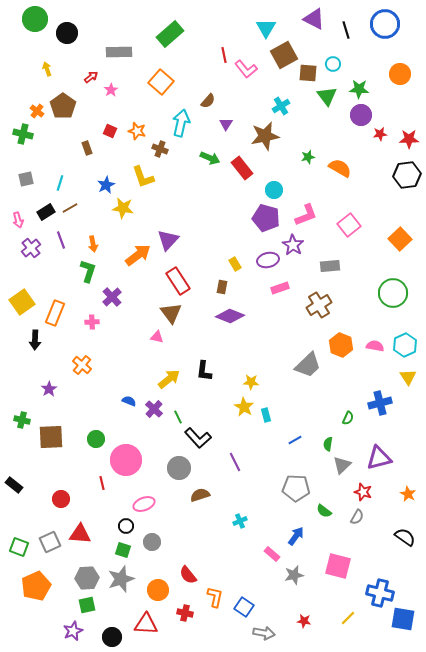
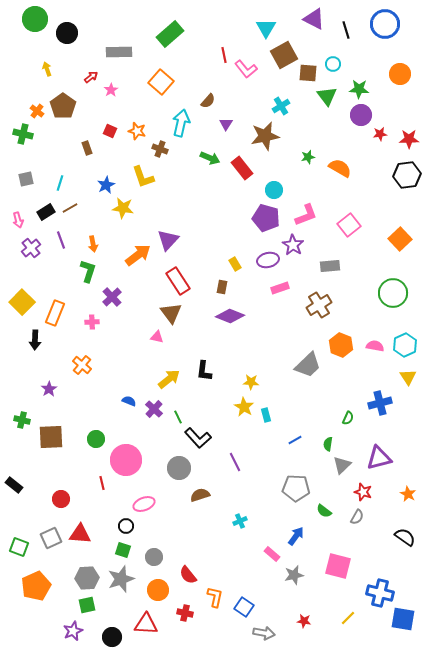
yellow square at (22, 302): rotated 10 degrees counterclockwise
gray square at (50, 542): moved 1 px right, 4 px up
gray circle at (152, 542): moved 2 px right, 15 px down
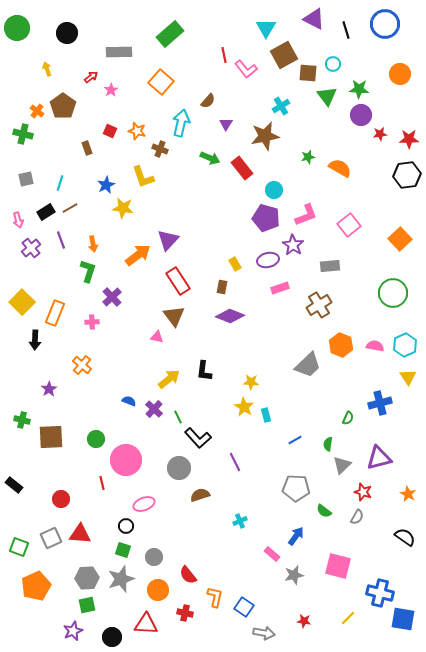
green circle at (35, 19): moved 18 px left, 9 px down
brown triangle at (171, 313): moved 3 px right, 3 px down
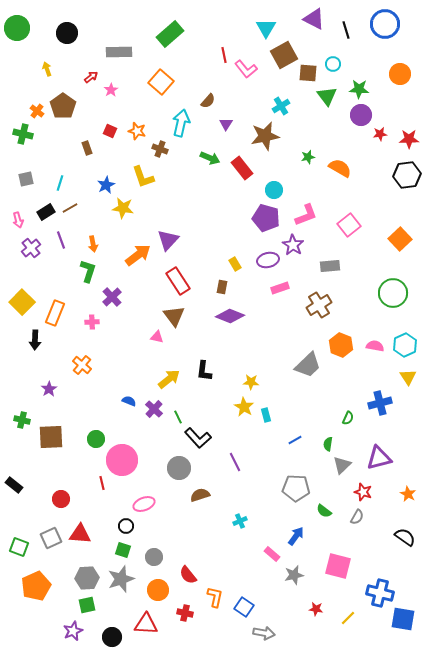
pink circle at (126, 460): moved 4 px left
red star at (304, 621): moved 12 px right, 12 px up
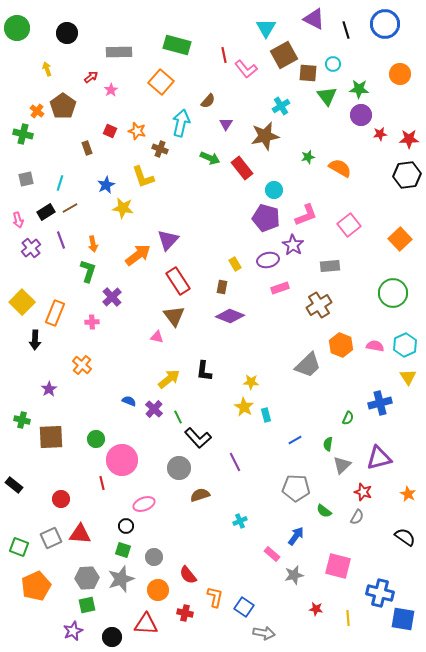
green rectangle at (170, 34): moved 7 px right, 11 px down; rotated 56 degrees clockwise
yellow line at (348, 618): rotated 49 degrees counterclockwise
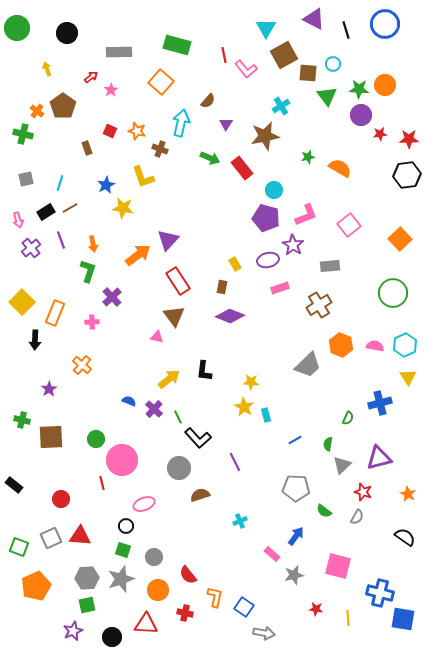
orange circle at (400, 74): moved 15 px left, 11 px down
red triangle at (80, 534): moved 2 px down
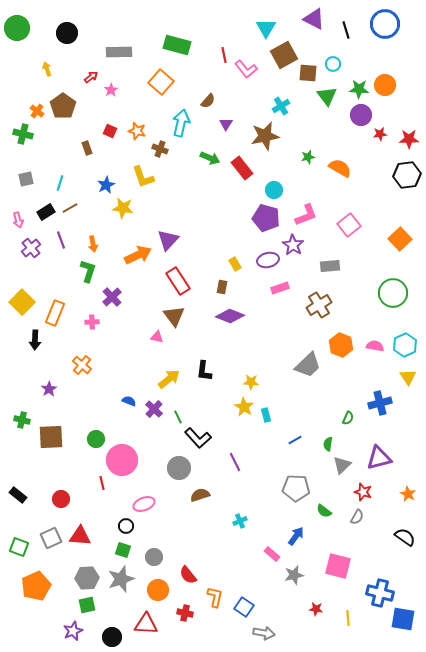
orange arrow at (138, 255): rotated 12 degrees clockwise
black rectangle at (14, 485): moved 4 px right, 10 px down
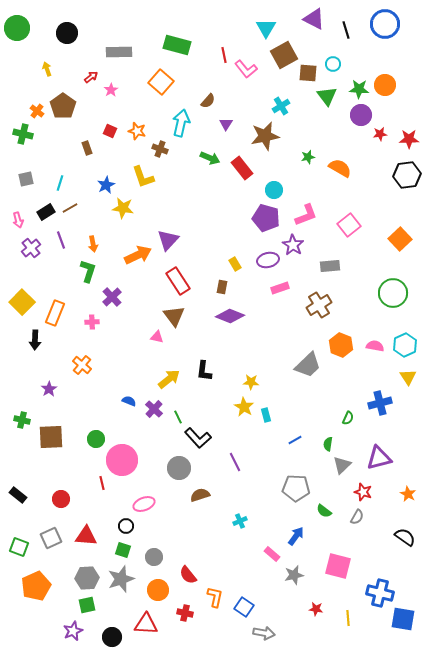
red triangle at (80, 536): moved 6 px right
